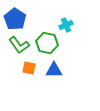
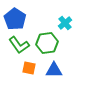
cyan cross: moved 1 px left, 2 px up; rotated 16 degrees counterclockwise
green hexagon: rotated 20 degrees counterclockwise
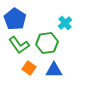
orange square: rotated 24 degrees clockwise
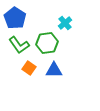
blue pentagon: moved 1 px up
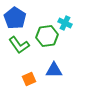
cyan cross: rotated 24 degrees counterclockwise
green hexagon: moved 7 px up
orange square: moved 11 px down; rotated 32 degrees clockwise
